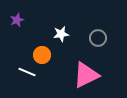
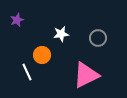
white line: rotated 42 degrees clockwise
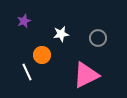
purple star: moved 7 px right, 1 px down
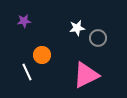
purple star: rotated 16 degrees clockwise
white star: moved 16 px right, 6 px up
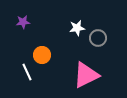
purple star: moved 1 px left, 1 px down
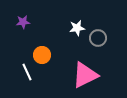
pink triangle: moved 1 px left
